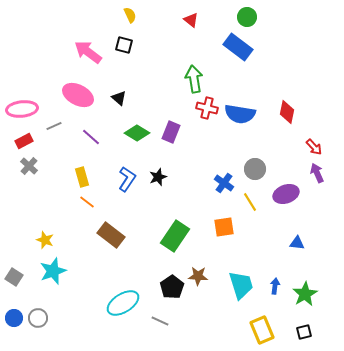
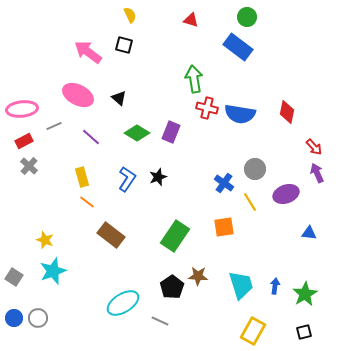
red triangle at (191, 20): rotated 21 degrees counterclockwise
blue triangle at (297, 243): moved 12 px right, 10 px up
yellow rectangle at (262, 330): moved 9 px left, 1 px down; rotated 52 degrees clockwise
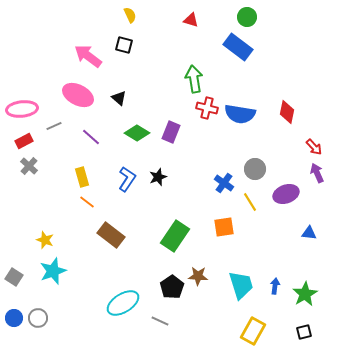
pink arrow at (88, 52): moved 4 px down
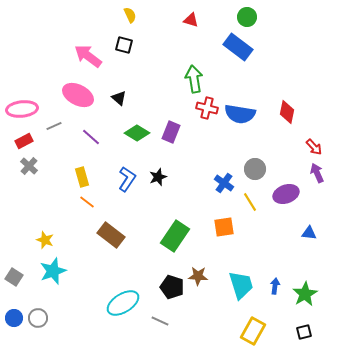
black pentagon at (172, 287): rotated 20 degrees counterclockwise
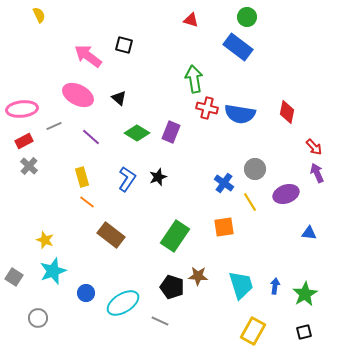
yellow semicircle at (130, 15): moved 91 px left
blue circle at (14, 318): moved 72 px right, 25 px up
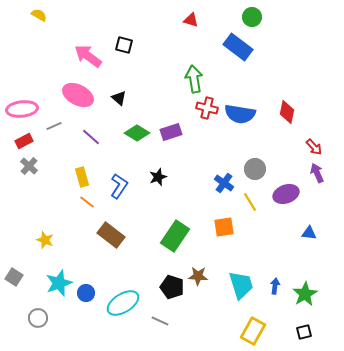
yellow semicircle at (39, 15): rotated 35 degrees counterclockwise
green circle at (247, 17): moved 5 px right
purple rectangle at (171, 132): rotated 50 degrees clockwise
blue L-shape at (127, 179): moved 8 px left, 7 px down
cyan star at (53, 271): moved 6 px right, 12 px down
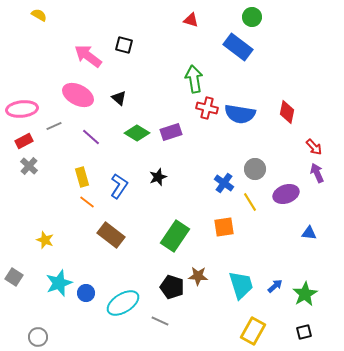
blue arrow at (275, 286): rotated 42 degrees clockwise
gray circle at (38, 318): moved 19 px down
